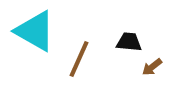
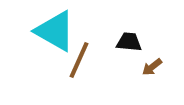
cyan triangle: moved 20 px right
brown line: moved 1 px down
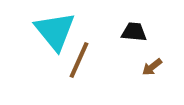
cyan triangle: rotated 21 degrees clockwise
black trapezoid: moved 5 px right, 10 px up
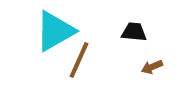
cyan triangle: rotated 39 degrees clockwise
brown arrow: rotated 15 degrees clockwise
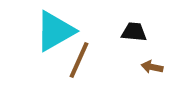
brown arrow: rotated 35 degrees clockwise
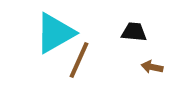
cyan triangle: moved 2 px down
